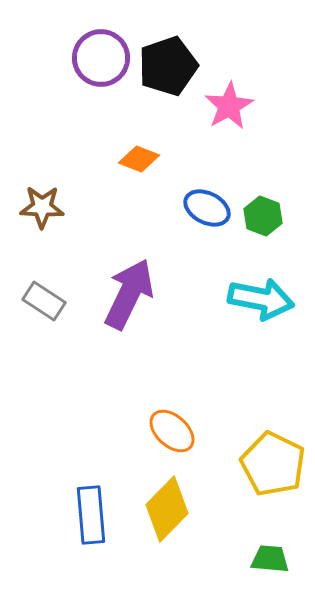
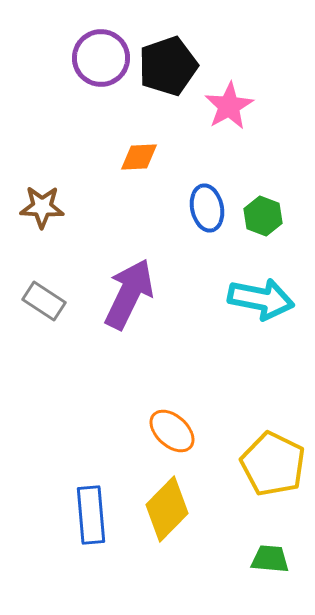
orange diamond: moved 2 px up; rotated 24 degrees counterclockwise
blue ellipse: rotated 51 degrees clockwise
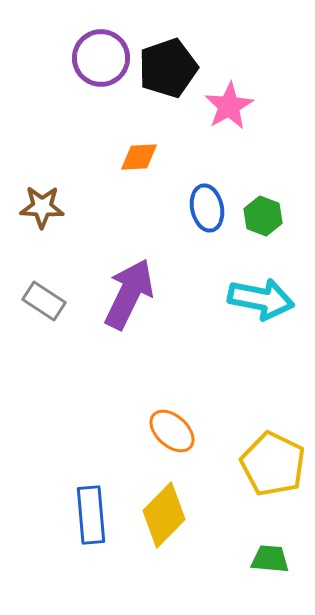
black pentagon: moved 2 px down
yellow diamond: moved 3 px left, 6 px down
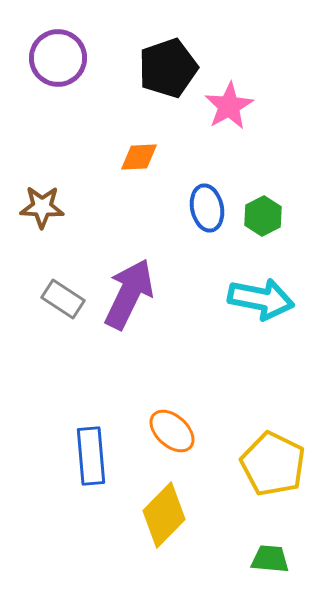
purple circle: moved 43 px left
green hexagon: rotated 12 degrees clockwise
gray rectangle: moved 19 px right, 2 px up
blue rectangle: moved 59 px up
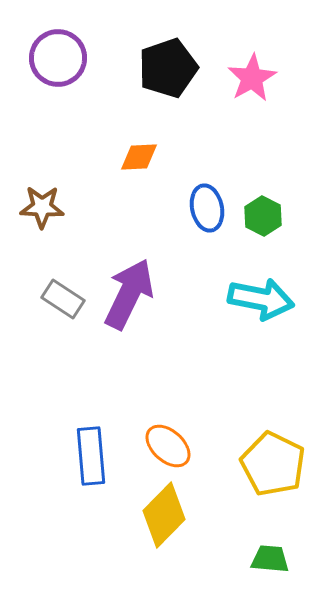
pink star: moved 23 px right, 28 px up
green hexagon: rotated 6 degrees counterclockwise
orange ellipse: moved 4 px left, 15 px down
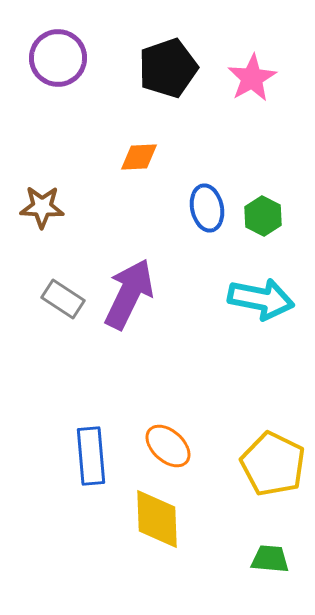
yellow diamond: moved 7 px left, 4 px down; rotated 46 degrees counterclockwise
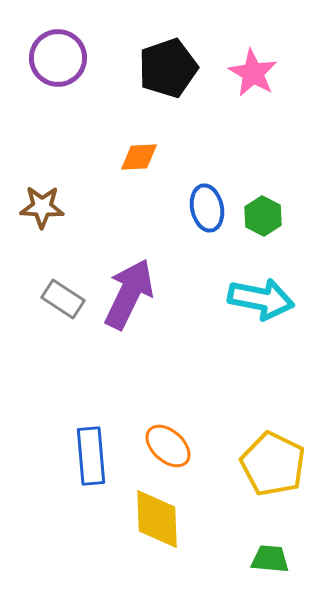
pink star: moved 1 px right, 5 px up; rotated 12 degrees counterclockwise
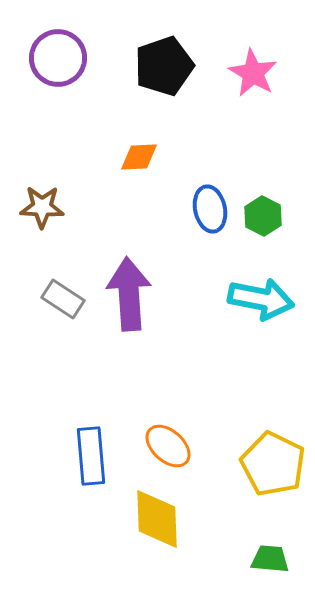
black pentagon: moved 4 px left, 2 px up
blue ellipse: moved 3 px right, 1 px down
purple arrow: rotated 30 degrees counterclockwise
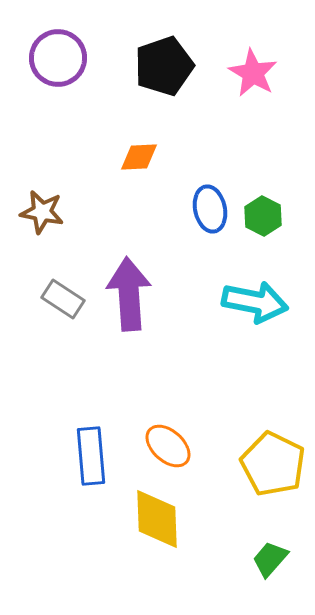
brown star: moved 5 px down; rotated 9 degrees clockwise
cyan arrow: moved 6 px left, 3 px down
green trapezoid: rotated 54 degrees counterclockwise
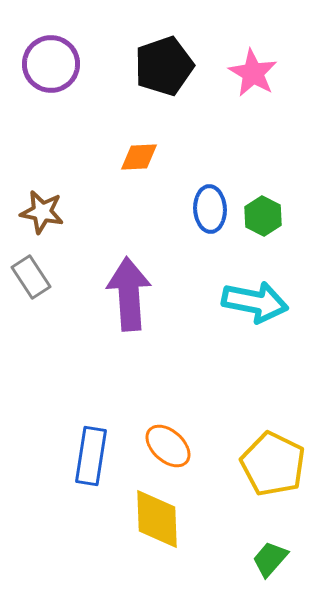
purple circle: moved 7 px left, 6 px down
blue ellipse: rotated 9 degrees clockwise
gray rectangle: moved 32 px left, 22 px up; rotated 24 degrees clockwise
blue rectangle: rotated 14 degrees clockwise
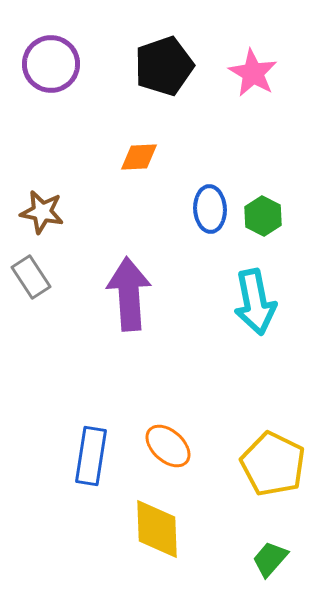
cyan arrow: rotated 68 degrees clockwise
yellow diamond: moved 10 px down
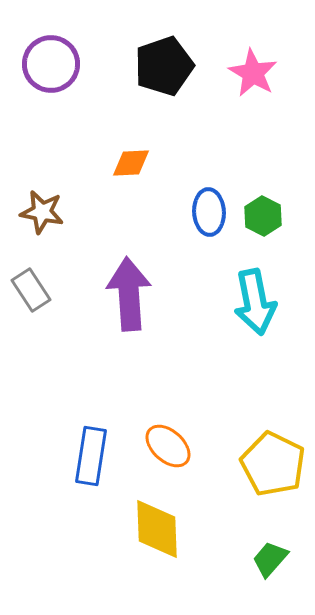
orange diamond: moved 8 px left, 6 px down
blue ellipse: moved 1 px left, 3 px down
gray rectangle: moved 13 px down
